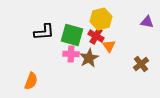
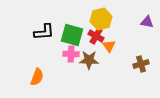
brown star: moved 2 px down; rotated 30 degrees clockwise
brown cross: rotated 21 degrees clockwise
orange semicircle: moved 6 px right, 4 px up
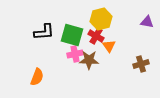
pink cross: moved 4 px right; rotated 14 degrees counterclockwise
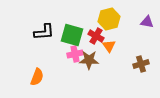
yellow hexagon: moved 8 px right
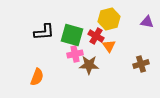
brown star: moved 5 px down
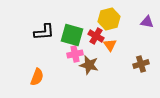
orange triangle: moved 1 px right, 1 px up
brown star: rotated 12 degrees clockwise
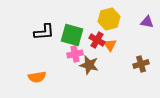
red cross: moved 1 px right, 4 px down
orange semicircle: rotated 60 degrees clockwise
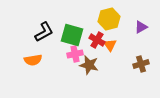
purple triangle: moved 6 px left, 5 px down; rotated 40 degrees counterclockwise
black L-shape: rotated 25 degrees counterclockwise
orange semicircle: moved 4 px left, 17 px up
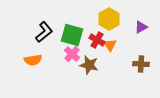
yellow hexagon: rotated 15 degrees counterclockwise
black L-shape: rotated 10 degrees counterclockwise
pink cross: moved 3 px left; rotated 35 degrees counterclockwise
brown cross: rotated 21 degrees clockwise
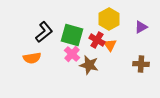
orange semicircle: moved 1 px left, 2 px up
